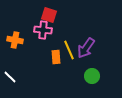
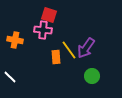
yellow line: rotated 12 degrees counterclockwise
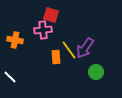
red square: moved 2 px right
pink cross: rotated 12 degrees counterclockwise
purple arrow: moved 1 px left
green circle: moved 4 px right, 4 px up
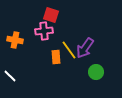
pink cross: moved 1 px right, 1 px down
white line: moved 1 px up
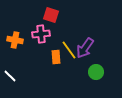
pink cross: moved 3 px left, 3 px down
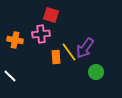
yellow line: moved 2 px down
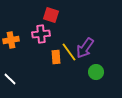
orange cross: moved 4 px left; rotated 21 degrees counterclockwise
white line: moved 3 px down
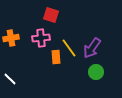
pink cross: moved 4 px down
orange cross: moved 2 px up
purple arrow: moved 7 px right
yellow line: moved 4 px up
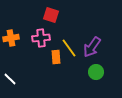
purple arrow: moved 1 px up
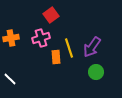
red square: rotated 35 degrees clockwise
pink cross: rotated 12 degrees counterclockwise
yellow line: rotated 18 degrees clockwise
